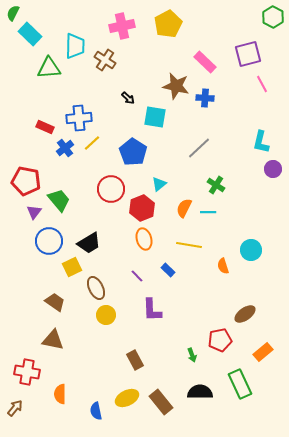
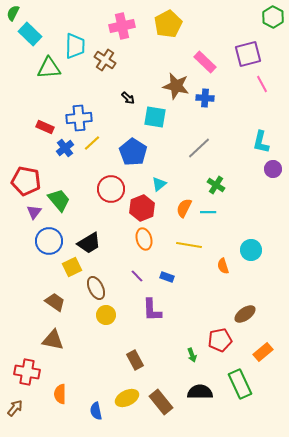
blue rectangle at (168, 270): moved 1 px left, 7 px down; rotated 24 degrees counterclockwise
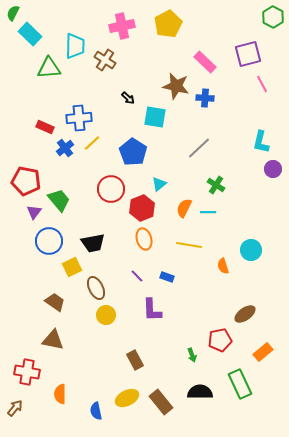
black trapezoid at (89, 243): moved 4 px right; rotated 20 degrees clockwise
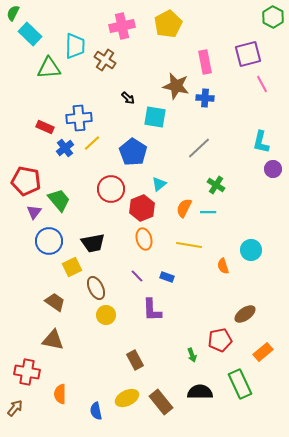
pink rectangle at (205, 62): rotated 35 degrees clockwise
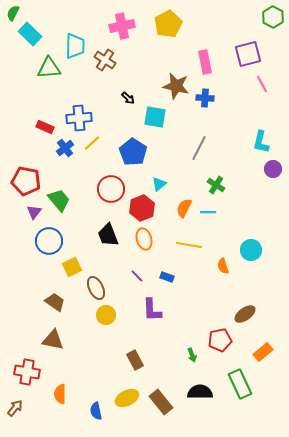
gray line at (199, 148): rotated 20 degrees counterclockwise
black trapezoid at (93, 243): moved 15 px right, 8 px up; rotated 80 degrees clockwise
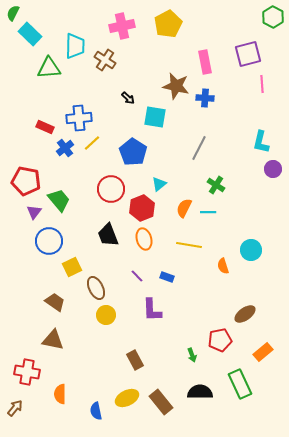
pink line at (262, 84): rotated 24 degrees clockwise
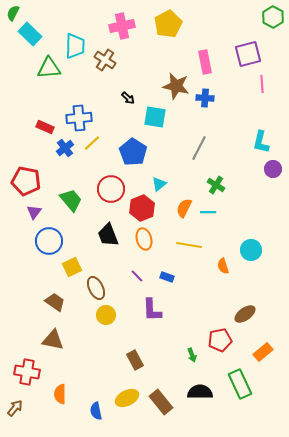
green trapezoid at (59, 200): moved 12 px right
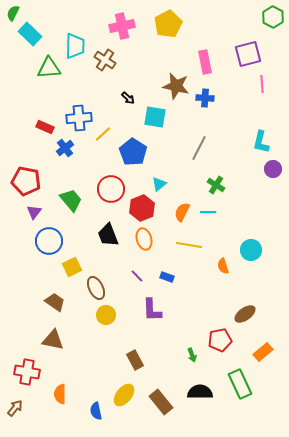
yellow line at (92, 143): moved 11 px right, 9 px up
orange semicircle at (184, 208): moved 2 px left, 4 px down
yellow ellipse at (127, 398): moved 3 px left, 3 px up; rotated 25 degrees counterclockwise
